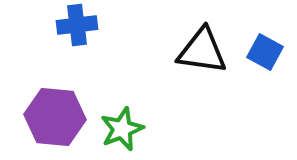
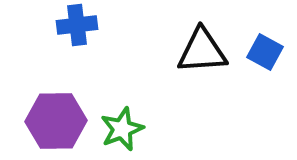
black triangle: rotated 12 degrees counterclockwise
purple hexagon: moved 1 px right, 4 px down; rotated 6 degrees counterclockwise
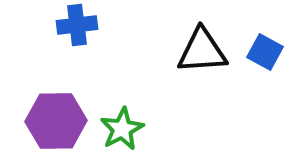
green star: rotated 6 degrees counterclockwise
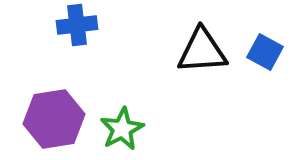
purple hexagon: moved 2 px left, 2 px up; rotated 8 degrees counterclockwise
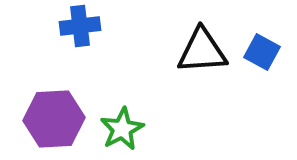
blue cross: moved 3 px right, 1 px down
blue square: moved 3 px left
purple hexagon: rotated 6 degrees clockwise
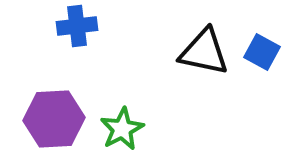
blue cross: moved 3 px left
black triangle: moved 2 px right, 1 px down; rotated 16 degrees clockwise
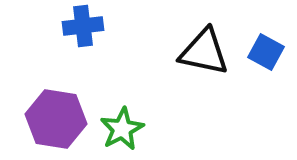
blue cross: moved 6 px right
blue square: moved 4 px right
purple hexagon: moved 2 px right; rotated 12 degrees clockwise
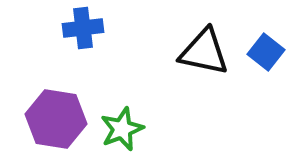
blue cross: moved 2 px down
blue square: rotated 9 degrees clockwise
green star: rotated 6 degrees clockwise
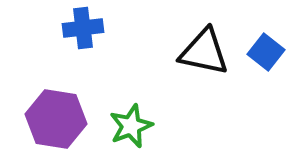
green star: moved 9 px right, 3 px up
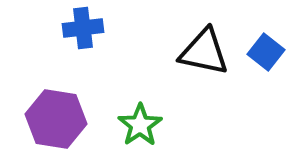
green star: moved 9 px right, 1 px up; rotated 12 degrees counterclockwise
